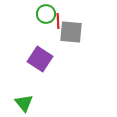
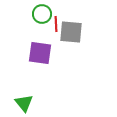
green circle: moved 4 px left
red line: moved 2 px left, 3 px down
purple square: moved 6 px up; rotated 25 degrees counterclockwise
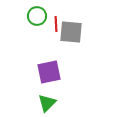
green circle: moved 5 px left, 2 px down
purple square: moved 9 px right, 19 px down; rotated 20 degrees counterclockwise
green triangle: moved 23 px right; rotated 24 degrees clockwise
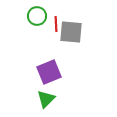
purple square: rotated 10 degrees counterclockwise
green triangle: moved 1 px left, 4 px up
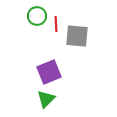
gray square: moved 6 px right, 4 px down
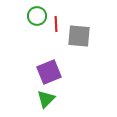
gray square: moved 2 px right
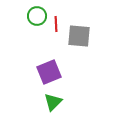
green triangle: moved 7 px right, 3 px down
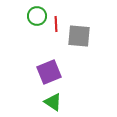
green triangle: rotated 42 degrees counterclockwise
